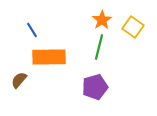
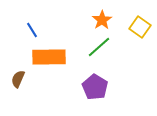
yellow square: moved 7 px right
green line: rotated 35 degrees clockwise
brown semicircle: moved 1 px left, 1 px up; rotated 18 degrees counterclockwise
purple pentagon: rotated 25 degrees counterclockwise
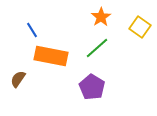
orange star: moved 1 px left, 3 px up
green line: moved 2 px left, 1 px down
orange rectangle: moved 2 px right, 1 px up; rotated 12 degrees clockwise
brown semicircle: rotated 12 degrees clockwise
purple pentagon: moved 3 px left
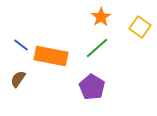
blue line: moved 11 px left, 15 px down; rotated 21 degrees counterclockwise
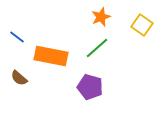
orange star: rotated 12 degrees clockwise
yellow square: moved 2 px right, 2 px up
blue line: moved 4 px left, 8 px up
brown semicircle: moved 1 px right, 1 px up; rotated 84 degrees counterclockwise
purple pentagon: moved 2 px left; rotated 15 degrees counterclockwise
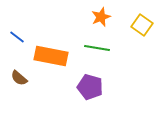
green line: rotated 50 degrees clockwise
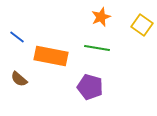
brown semicircle: moved 1 px down
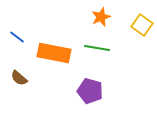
orange rectangle: moved 3 px right, 3 px up
brown semicircle: moved 1 px up
purple pentagon: moved 4 px down
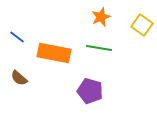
green line: moved 2 px right
